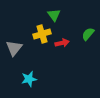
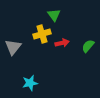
green semicircle: moved 12 px down
gray triangle: moved 1 px left, 1 px up
cyan star: moved 1 px right, 4 px down
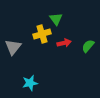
green triangle: moved 2 px right, 4 px down
red arrow: moved 2 px right
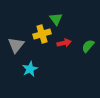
gray triangle: moved 3 px right, 2 px up
cyan star: moved 14 px up; rotated 14 degrees counterclockwise
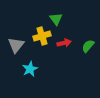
yellow cross: moved 2 px down
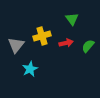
green triangle: moved 16 px right
red arrow: moved 2 px right
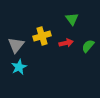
cyan star: moved 11 px left, 2 px up
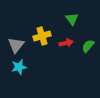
cyan star: rotated 14 degrees clockwise
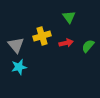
green triangle: moved 3 px left, 2 px up
gray triangle: rotated 18 degrees counterclockwise
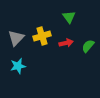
gray triangle: moved 7 px up; rotated 24 degrees clockwise
cyan star: moved 1 px left, 1 px up
